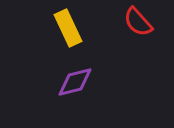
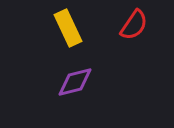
red semicircle: moved 4 px left, 3 px down; rotated 104 degrees counterclockwise
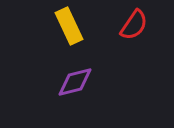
yellow rectangle: moved 1 px right, 2 px up
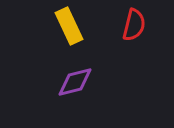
red semicircle: rotated 20 degrees counterclockwise
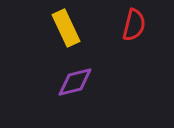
yellow rectangle: moved 3 px left, 2 px down
